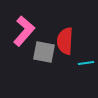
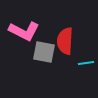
pink L-shape: rotated 76 degrees clockwise
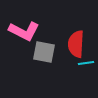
red semicircle: moved 11 px right, 3 px down
